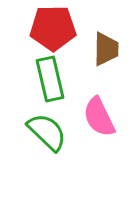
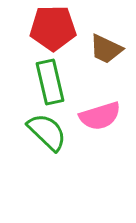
brown trapezoid: rotated 114 degrees clockwise
green rectangle: moved 3 px down
pink semicircle: moved 1 px right, 1 px up; rotated 81 degrees counterclockwise
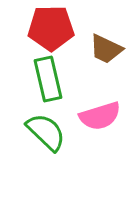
red pentagon: moved 2 px left
green rectangle: moved 2 px left, 3 px up
green semicircle: moved 1 px left
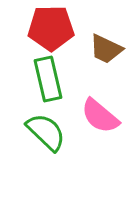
pink semicircle: rotated 57 degrees clockwise
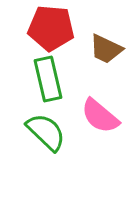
red pentagon: rotated 6 degrees clockwise
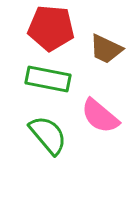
green rectangle: rotated 66 degrees counterclockwise
green semicircle: moved 2 px right, 3 px down; rotated 6 degrees clockwise
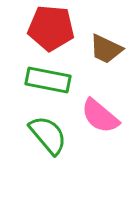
green rectangle: moved 1 px down
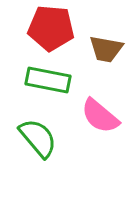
brown trapezoid: rotated 15 degrees counterclockwise
green semicircle: moved 10 px left, 3 px down
